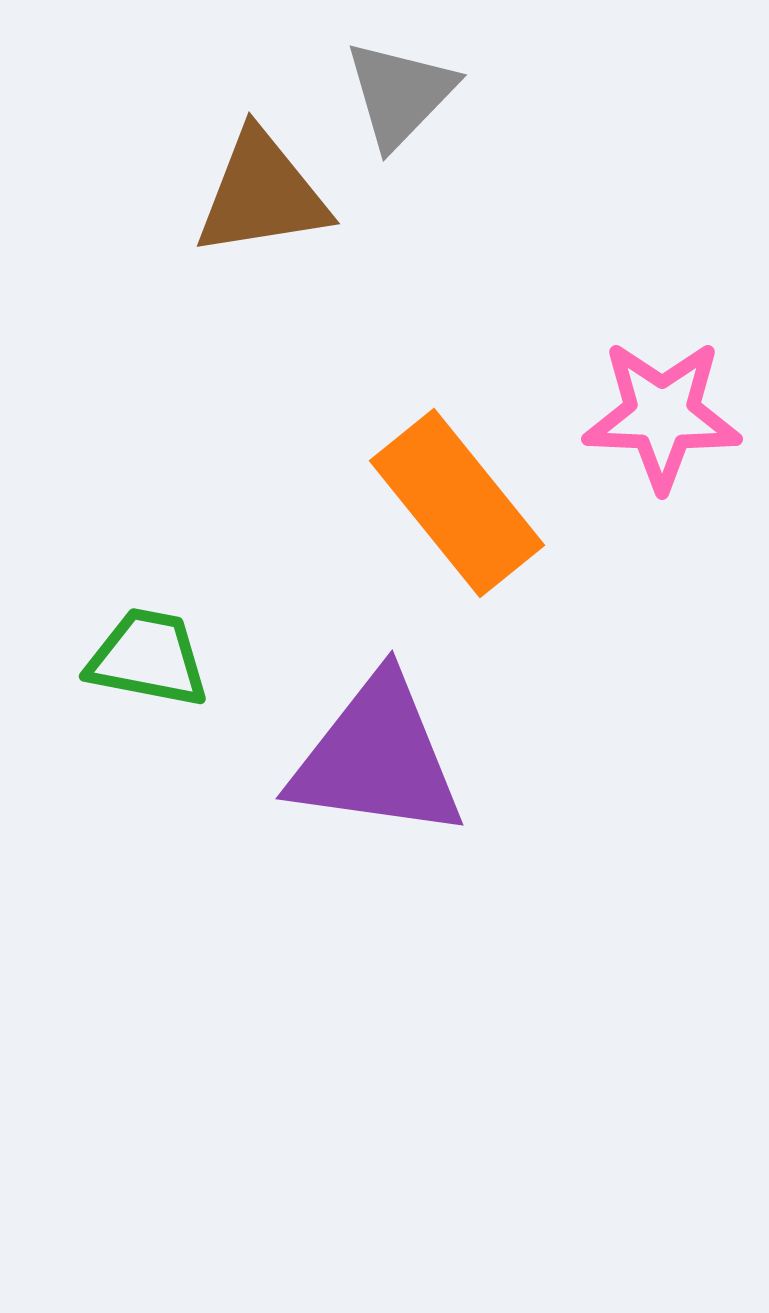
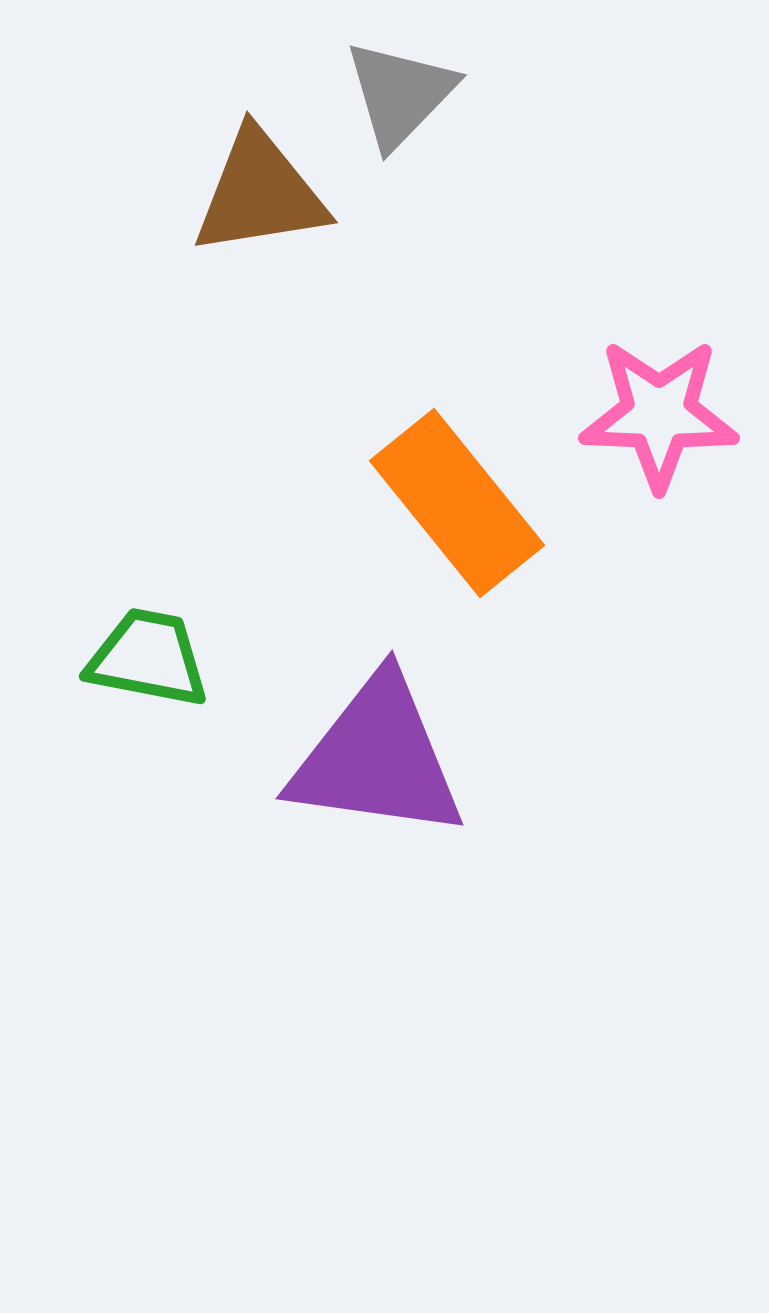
brown triangle: moved 2 px left, 1 px up
pink star: moved 3 px left, 1 px up
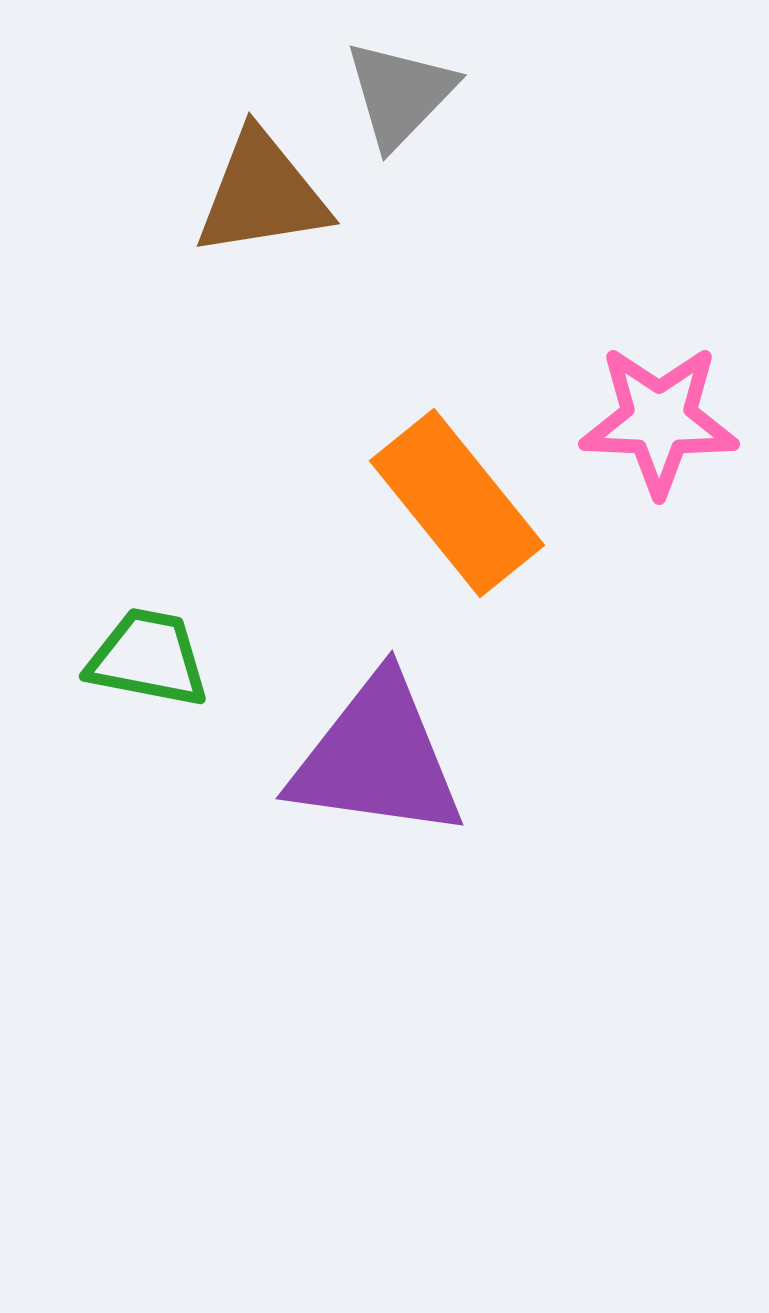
brown triangle: moved 2 px right, 1 px down
pink star: moved 6 px down
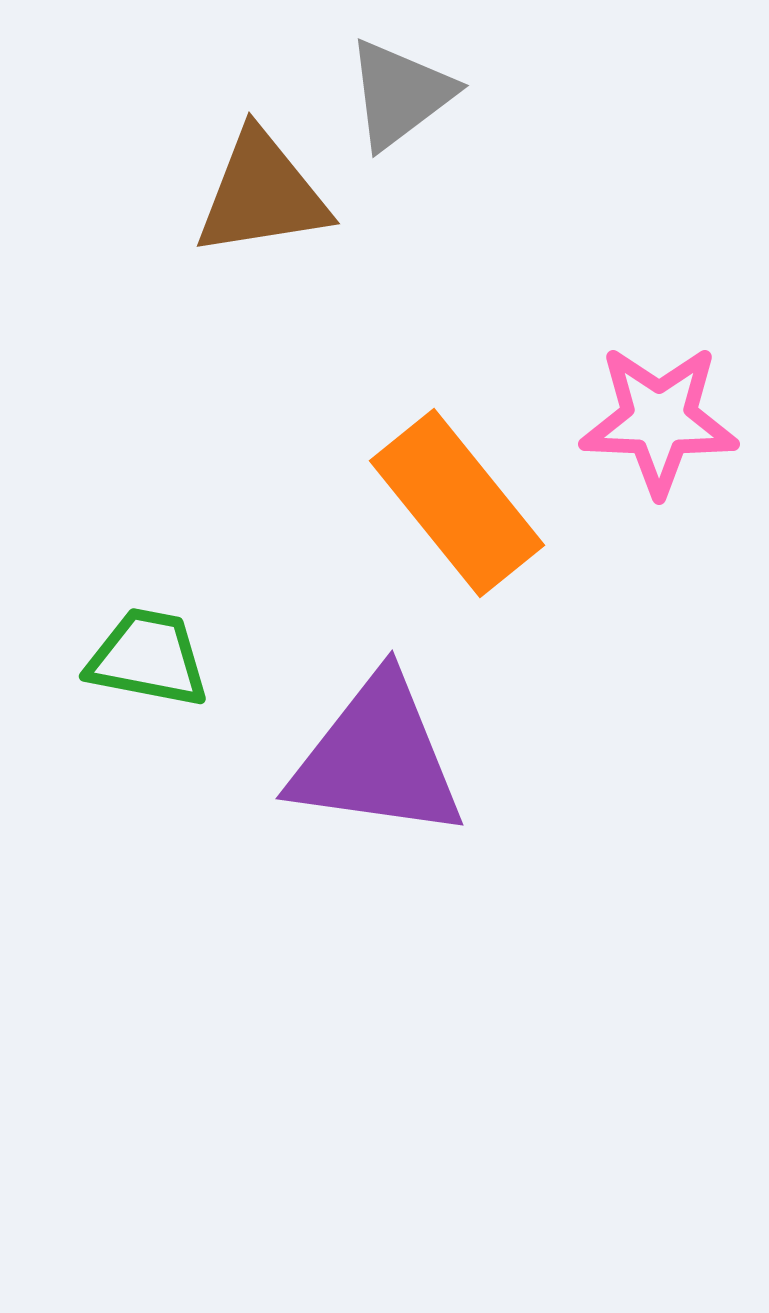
gray triangle: rotated 9 degrees clockwise
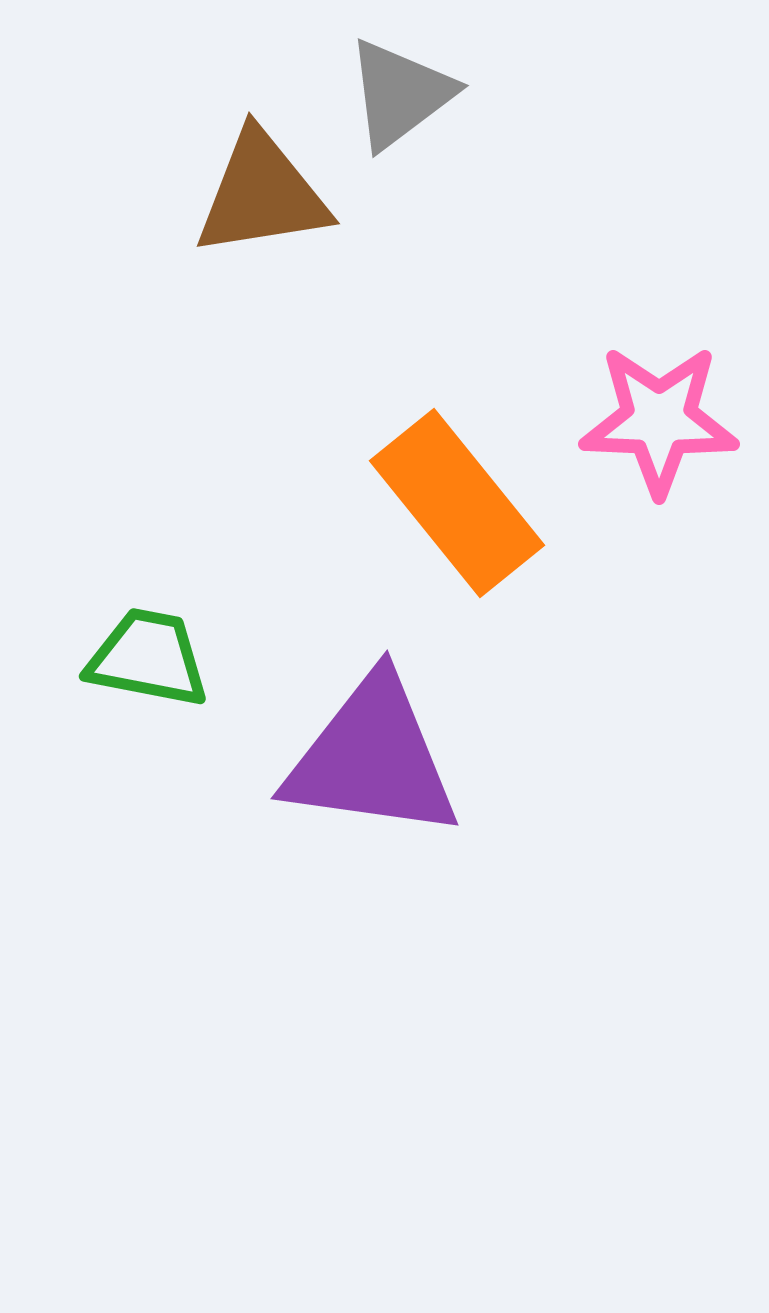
purple triangle: moved 5 px left
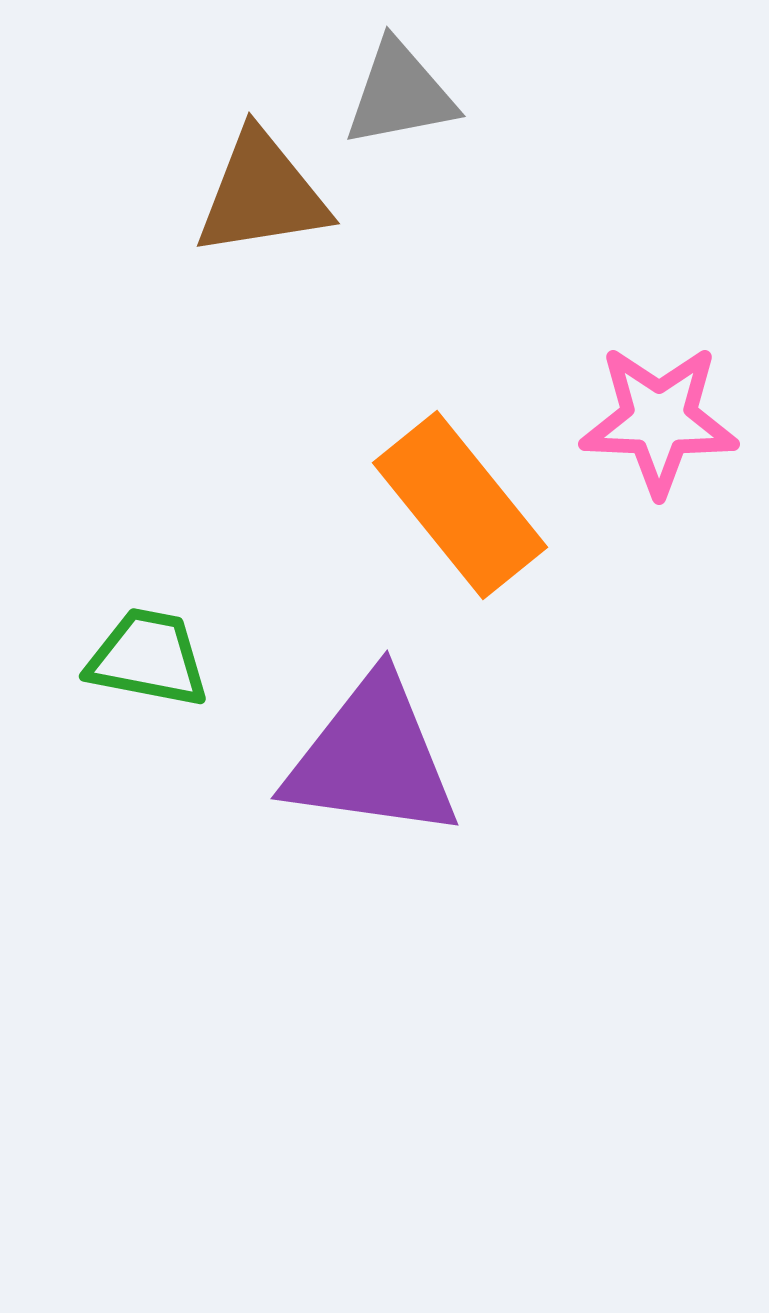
gray triangle: rotated 26 degrees clockwise
orange rectangle: moved 3 px right, 2 px down
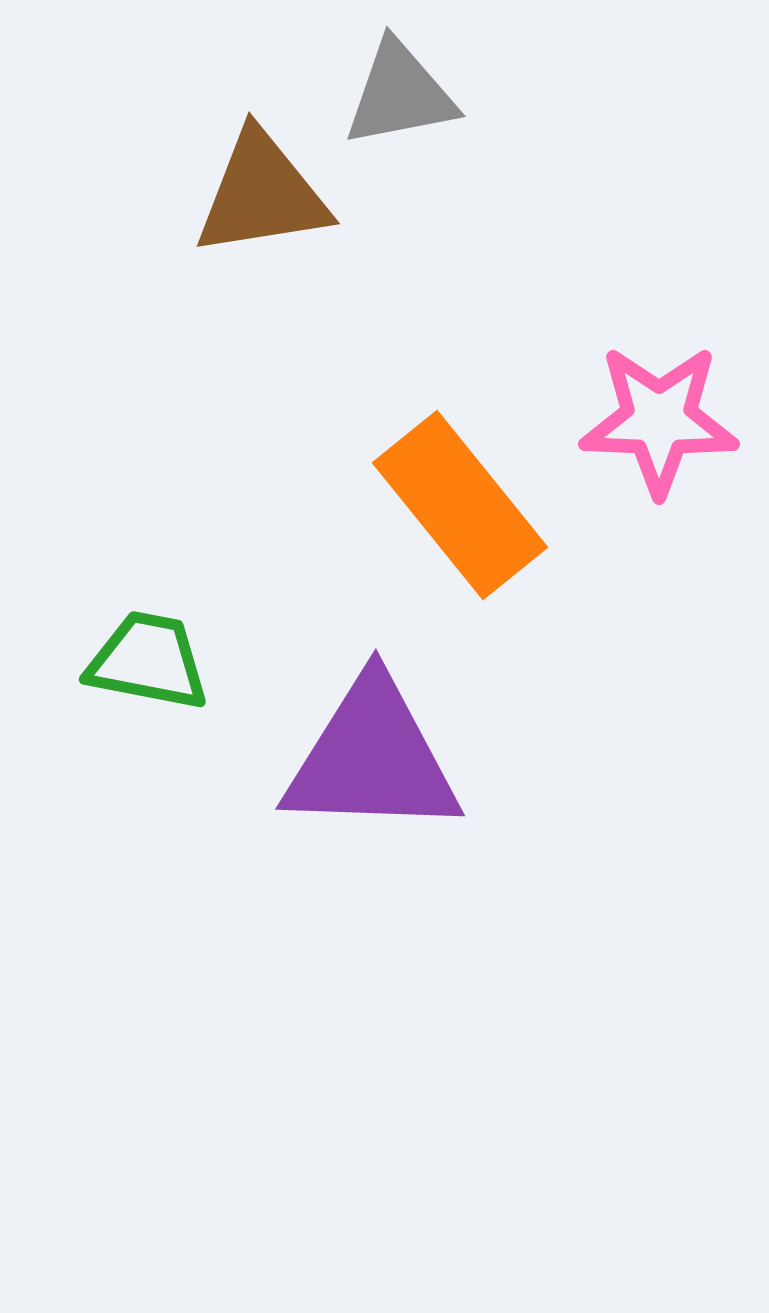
green trapezoid: moved 3 px down
purple triangle: rotated 6 degrees counterclockwise
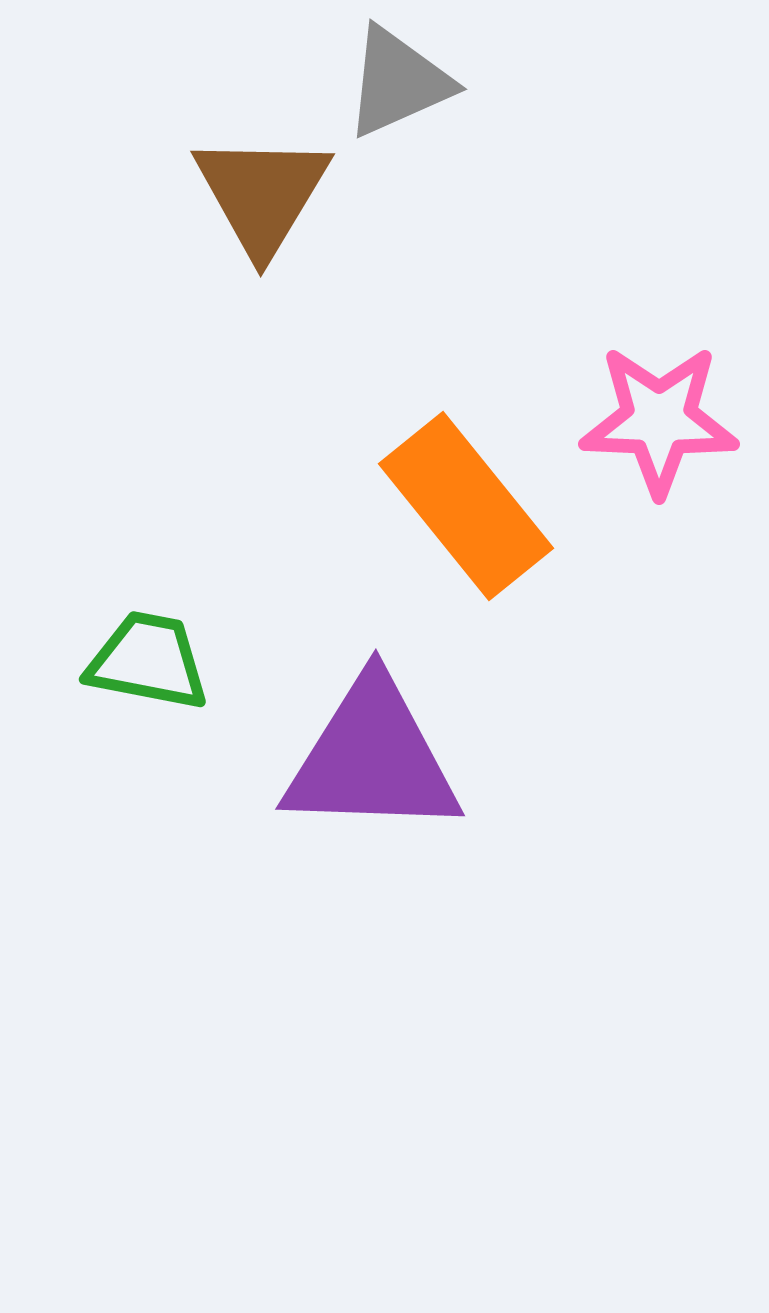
gray triangle: moved 2 px left, 12 px up; rotated 13 degrees counterclockwise
brown triangle: rotated 50 degrees counterclockwise
orange rectangle: moved 6 px right, 1 px down
